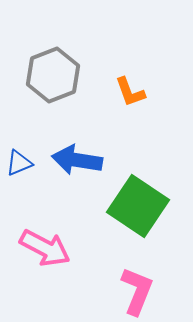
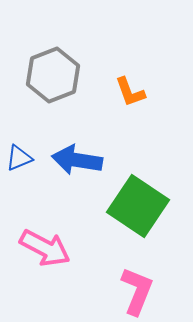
blue triangle: moved 5 px up
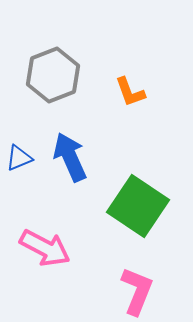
blue arrow: moved 7 px left, 3 px up; rotated 57 degrees clockwise
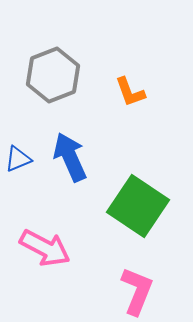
blue triangle: moved 1 px left, 1 px down
